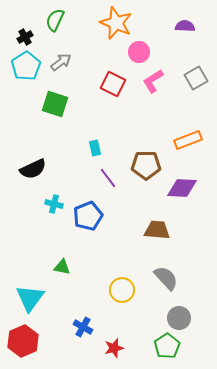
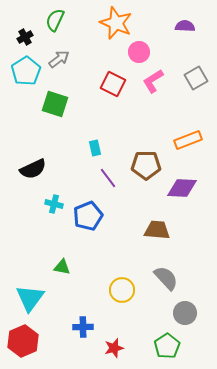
gray arrow: moved 2 px left, 3 px up
cyan pentagon: moved 5 px down
gray circle: moved 6 px right, 5 px up
blue cross: rotated 30 degrees counterclockwise
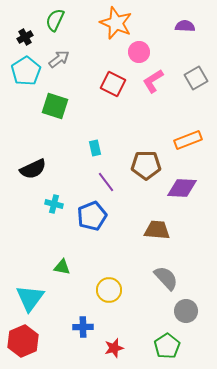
green square: moved 2 px down
purple line: moved 2 px left, 4 px down
blue pentagon: moved 4 px right
yellow circle: moved 13 px left
gray circle: moved 1 px right, 2 px up
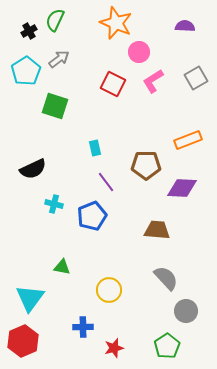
black cross: moved 4 px right, 6 px up
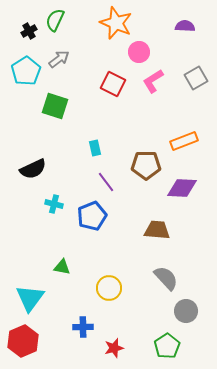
orange rectangle: moved 4 px left, 1 px down
yellow circle: moved 2 px up
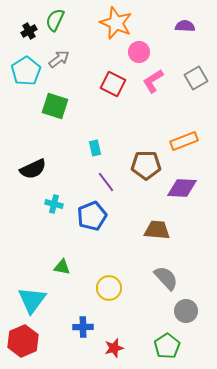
cyan triangle: moved 2 px right, 2 px down
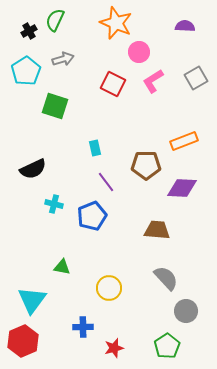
gray arrow: moved 4 px right; rotated 20 degrees clockwise
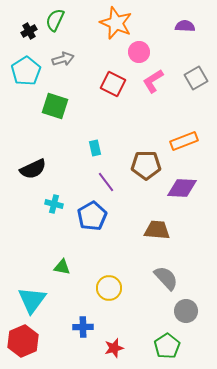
blue pentagon: rotated 8 degrees counterclockwise
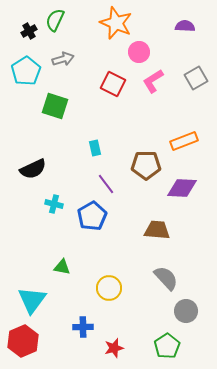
purple line: moved 2 px down
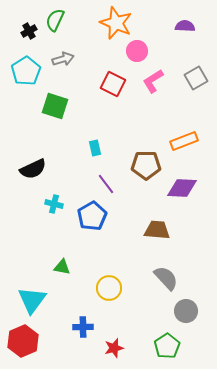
pink circle: moved 2 px left, 1 px up
